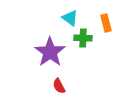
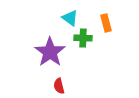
red semicircle: rotated 14 degrees clockwise
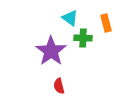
purple star: moved 1 px right, 1 px up
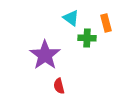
cyan triangle: moved 1 px right
green cross: moved 4 px right
purple star: moved 6 px left, 4 px down
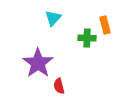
cyan triangle: moved 18 px left; rotated 36 degrees clockwise
orange rectangle: moved 1 px left, 2 px down
purple star: moved 7 px left, 8 px down
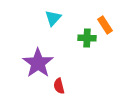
orange rectangle: rotated 18 degrees counterclockwise
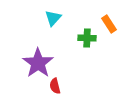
orange rectangle: moved 4 px right, 1 px up
red semicircle: moved 4 px left
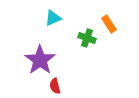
cyan triangle: rotated 24 degrees clockwise
green cross: rotated 18 degrees clockwise
purple star: moved 2 px right, 3 px up
